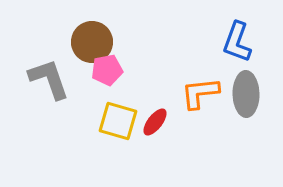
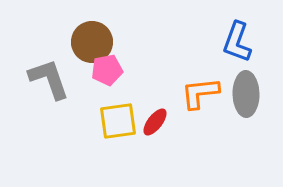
yellow square: rotated 24 degrees counterclockwise
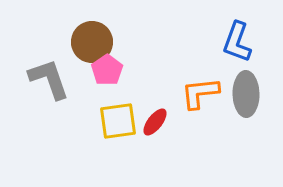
pink pentagon: rotated 24 degrees counterclockwise
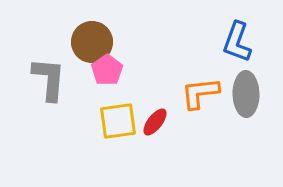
gray L-shape: rotated 24 degrees clockwise
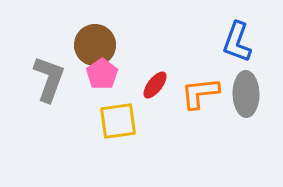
brown circle: moved 3 px right, 3 px down
pink pentagon: moved 5 px left, 4 px down
gray L-shape: rotated 15 degrees clockwise
red ellipse: moved 37 px up
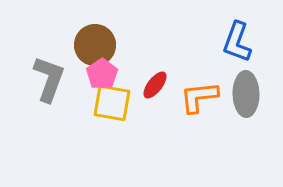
orange L-shape: moved 1 px left, 4 px down
yellow square: moved 6 px left, 18 px up; rotated 18 degrees clockwise
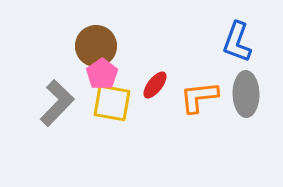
brown circle: moved 1 px right, 1 px down
gray L-shape: moved 8 px right, 24 px down; rotated 24 degrees clockwise
